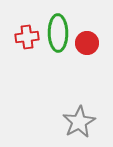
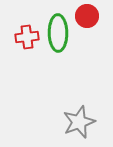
red circle: moved 27 px up
gray star: rotated 8 degrees clockwise
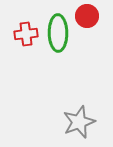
red cross: moved 1 px left, 3 px up
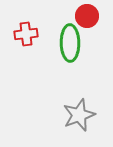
green ellipse: moved 12 px right, 10 px down
gray star: moved 7 px up
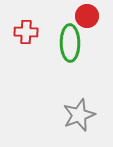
red cross: moved 2 px up; rotated 10 degrees clockwise
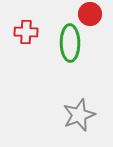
red circle: moved 3 px right, 2 px up
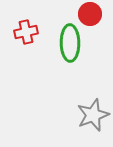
red cross: rotated 15 degrees counterclockwise
gray star: moved 14 px right
